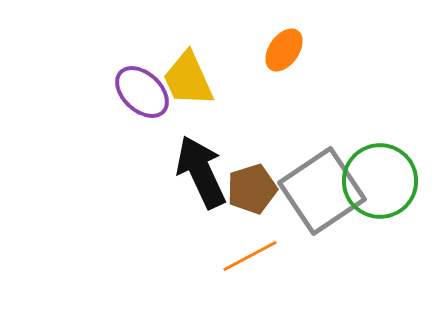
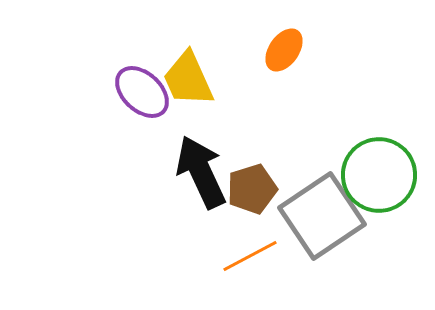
green circle: moved 1 px left, 6 px up
gray square: moved 25 px down
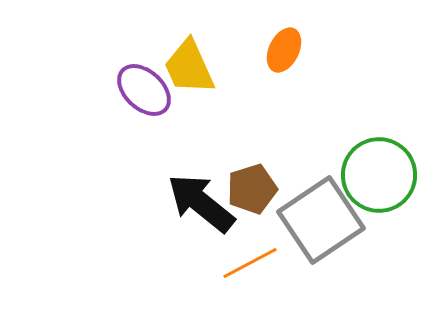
orange ellipse: rotated 9 degrees counterclockwise
yellow trapezoid: moved 1 px right, 12 px up
purple ellipse: moved 2 px right, 2 px up
black arrow: moved 31 px down; rotated 26 degrees counterclockwise
gray square: moved 1 px left, 4 px down
orange line: moved 7 px down
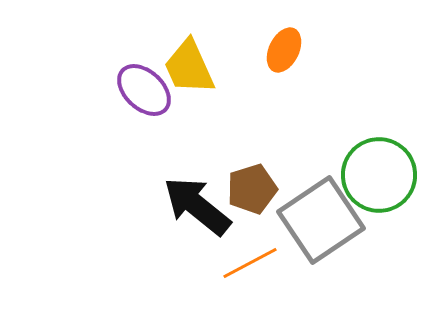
black arrow: moved 4 px left, 3 px down
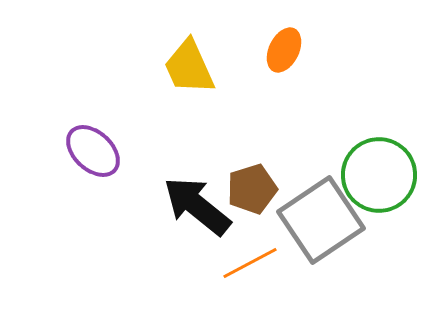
purple ellipse: moved 51 px left, 61 px down
